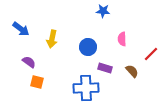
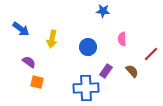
purple rectangle: moved 1 px right, 3 px down; rotated 72 degrees counterclockwise
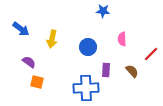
purple rectangle: moved 1 px up; rotated 32 degrees counterclockwise
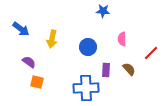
red line: moved 1 px up
brown semicircle: moved 3 px left, 2 px up
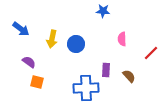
blue circle: moved 12 px left, 3 px up
brown semicircle: moved 7 px down
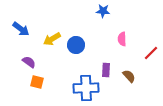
yellow arrow: rotated 48 degrees clockwise
blue circle: moved 1 px down
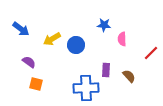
blue star: moved 1 px right, 14 px down
orange square: moved 1 px left, 2 px down
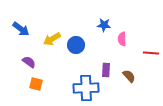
red line: rotated 49 degrees clockwise
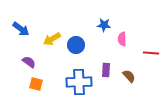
blue cross: moved 7 px left, 6 px up
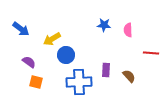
pink semicircle: moved 6 px right, 9 px up
blue circle: moved 10 px left, 10 px down
orange square: moved 2 px up
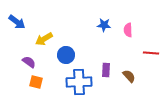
blue arrow: moved 4 px left, 7 px up
yellow arrow: moved 8 px left
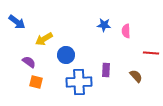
pink semicircle: moved 2 px left, 1 px down
brown semicircle: moved 7 px right
